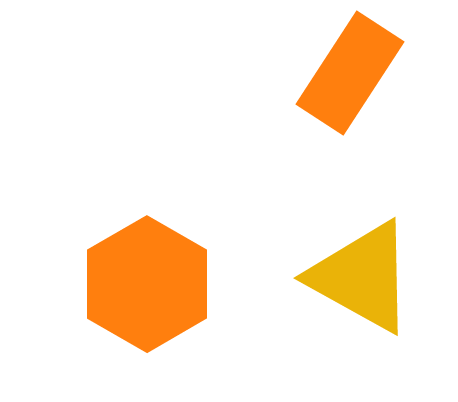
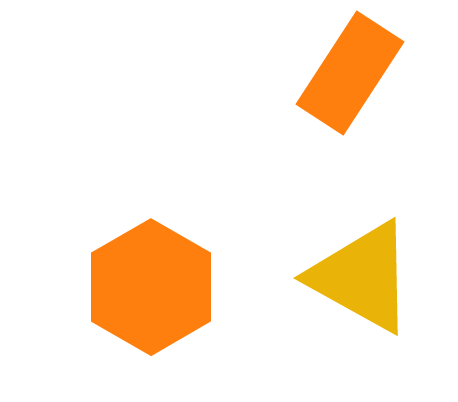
orange hexagon: moved 4 px right, 3 px down
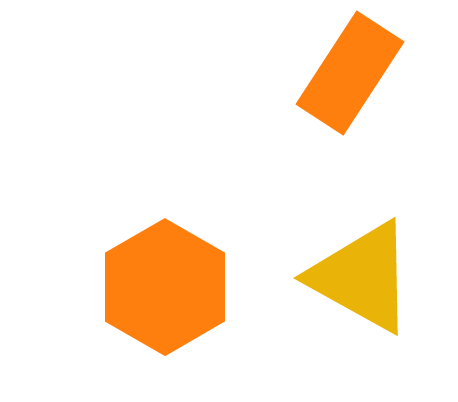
orange hexagon: moved 14 px right
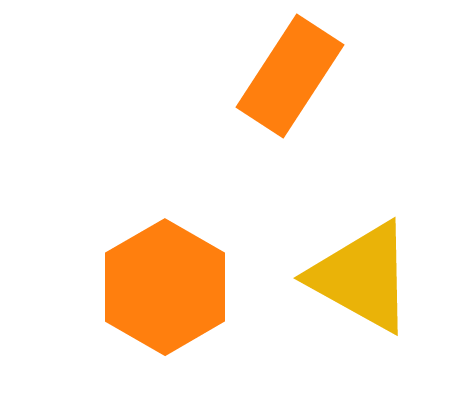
orange rectangle: moved 60 px left, 3 px down
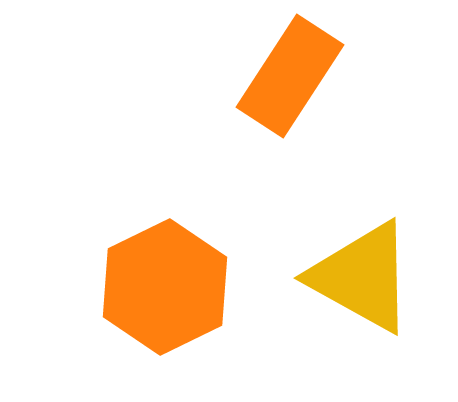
orange hexagon: rotated 4 degrees clockwise
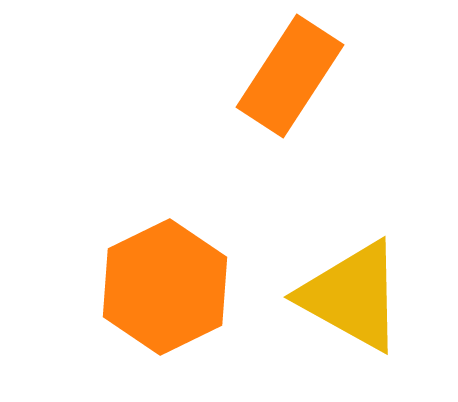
yellow triangle: moved 10 px left, 19 px down
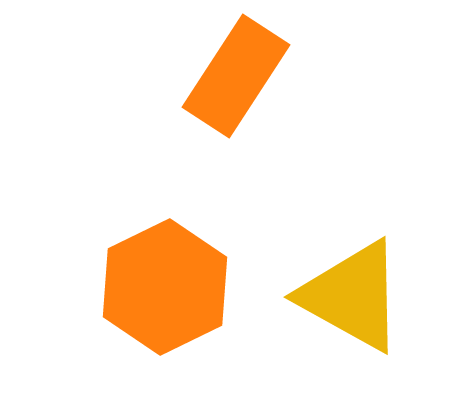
orange rectangle: moved 54 px left
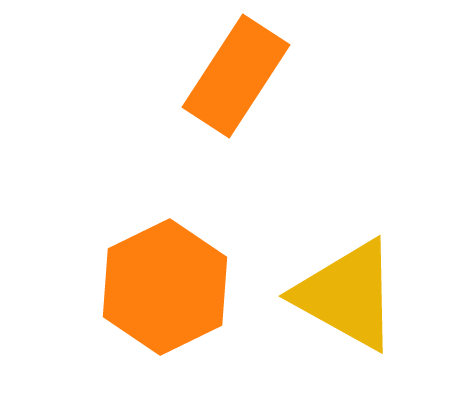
yellow triangle: moved 5 px left, 1 px up
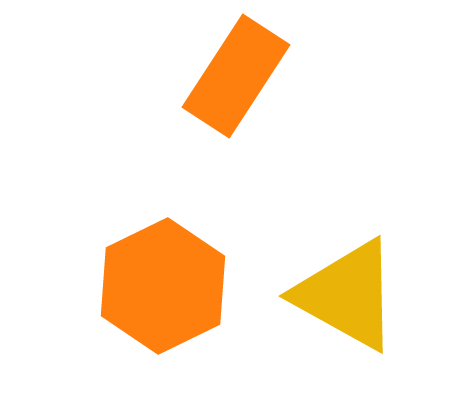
orange hexagon: moved 2 px left, 1 px up
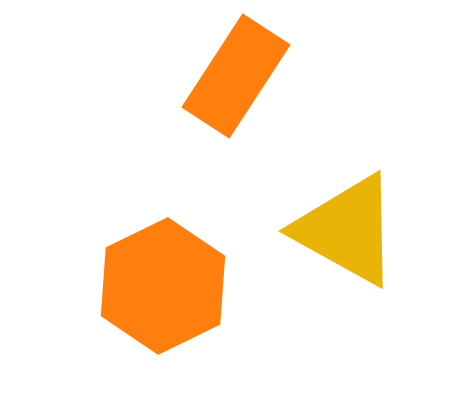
yellow triangle: moved 65 px up
